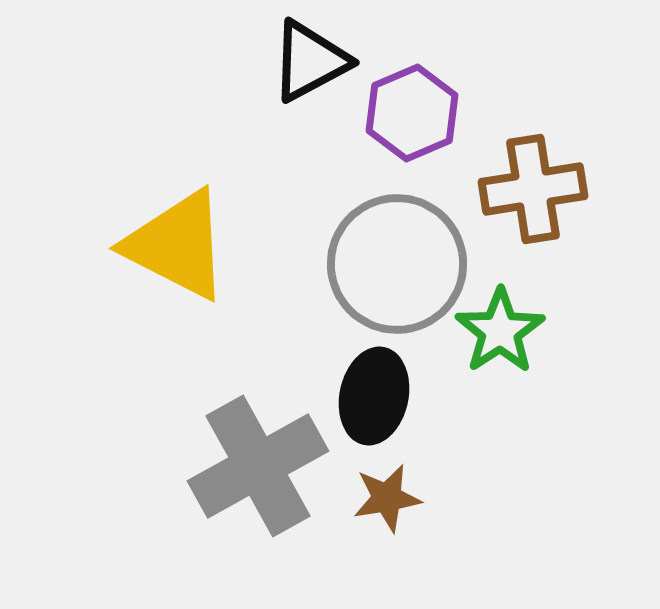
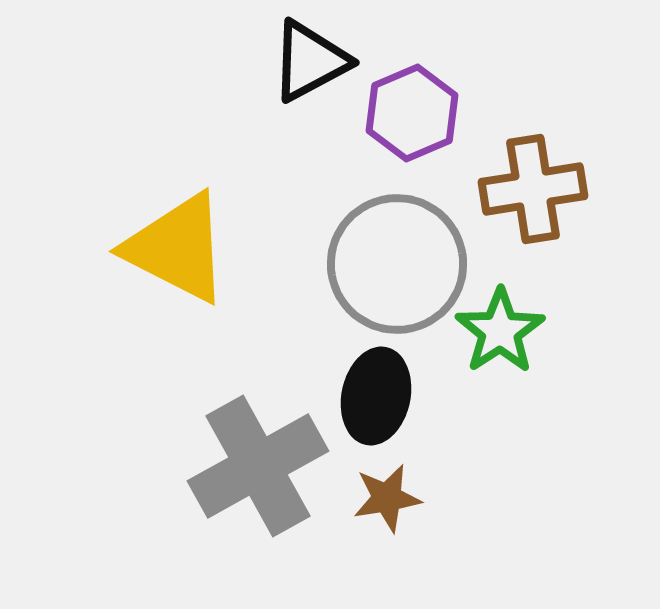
yellow triangle: moved 3 px down
black ellipse: moved 2 px right
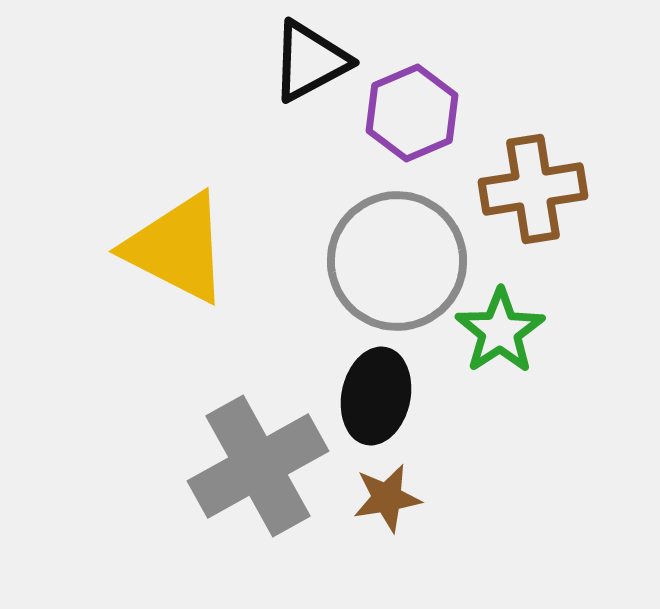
gray circle: moved 3 px up
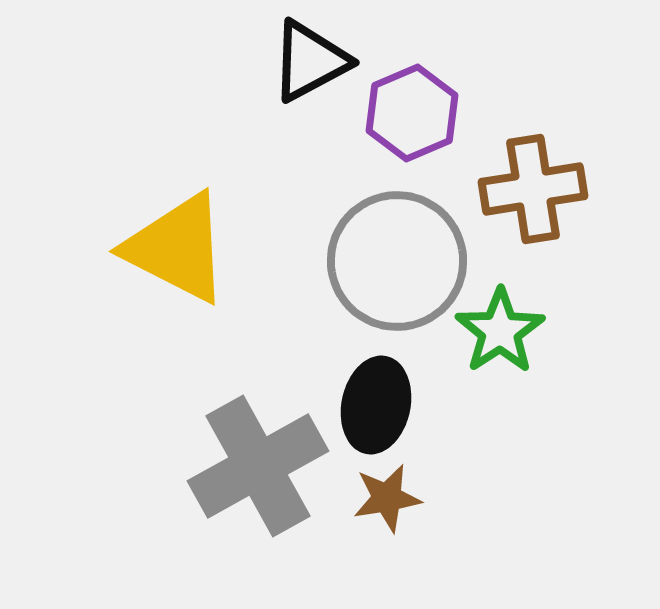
black ellipse: moved 9 px down
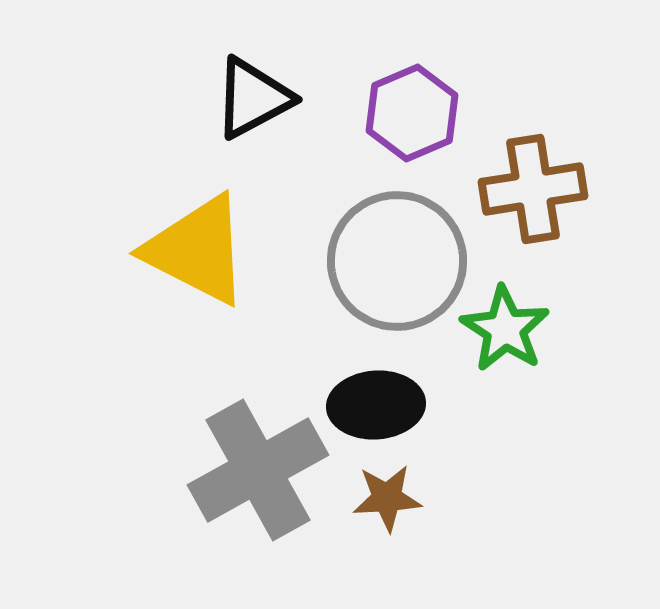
black triangle: moved 57 px left, 37 px down
yellow triangle: moved 20 px right, 2 px down
green star: moved 5 px right, 2 px up; rotated 6 degrees counterclockwise
black ellipse: rotated 74 degrees clockwise
gray cross: moved 4 px down
brown star: rotated 6 degrees clockwise
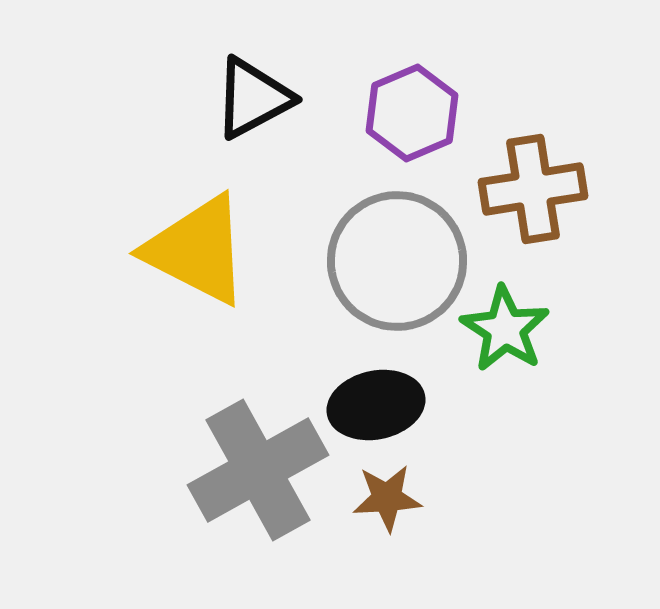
black ellipse: rotated 8 degrees counterclockwise
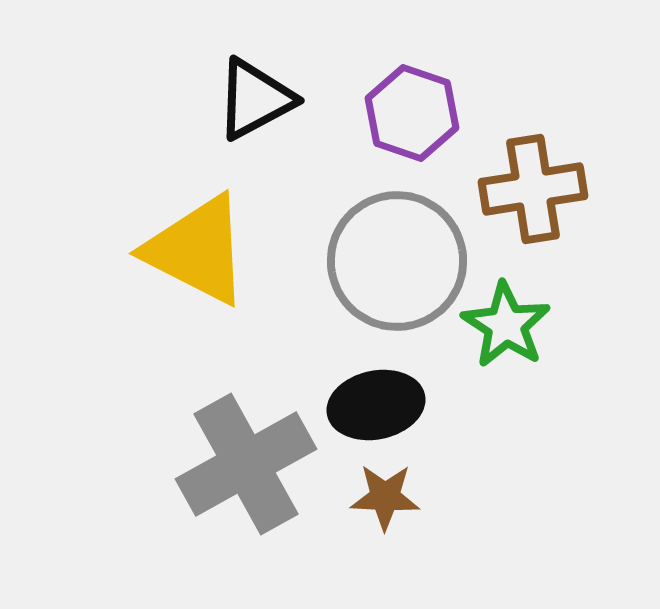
black triangle: moved 2 px right, 1 px down
purple hexagon: rotated 18 degrees counterclockwise
green star: moved 1 px right, 4 px up
gray cross: moved 12 px left, 6 px up
brown star: moved 2 px left, 1 px up; rotated 6 degrees clockwise
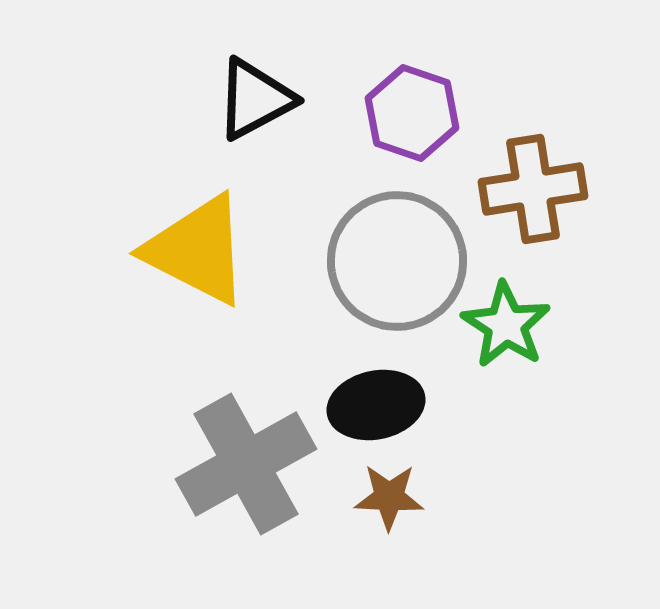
brown star: moved 4 px right
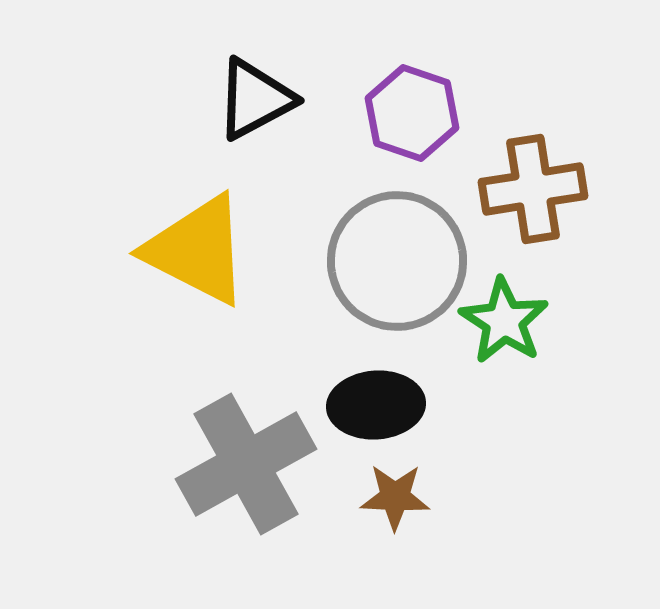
green star: moved 2 px left, 4 px up
black ellipse: rotated 8 degrees clockwise
brown star: moved 6 px right
